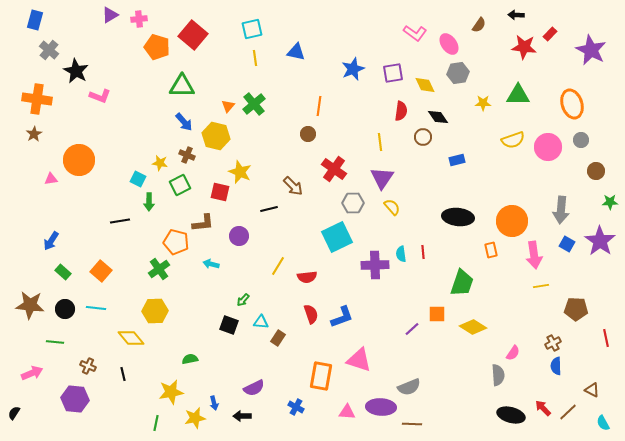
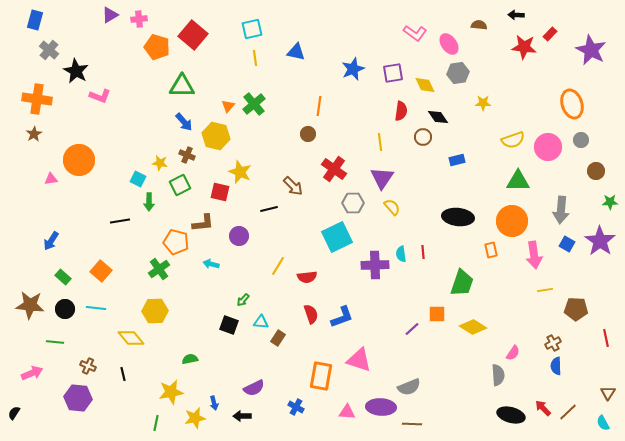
brown semicircle at (479, 25): rotated 119 degrees counterclockwise
green triangle at (518, 95): moved 86 px down
green rectangle at (63, 272): moved 5 px down
yellow line at (541, 286): moved 4 px right, 4 px down
brown triangle at (592, 390): moved 16 px right, 3 px down; rotated 35 degrees clockwise
purple hexagon at (75, 399): moved 3 px right, 1 px up
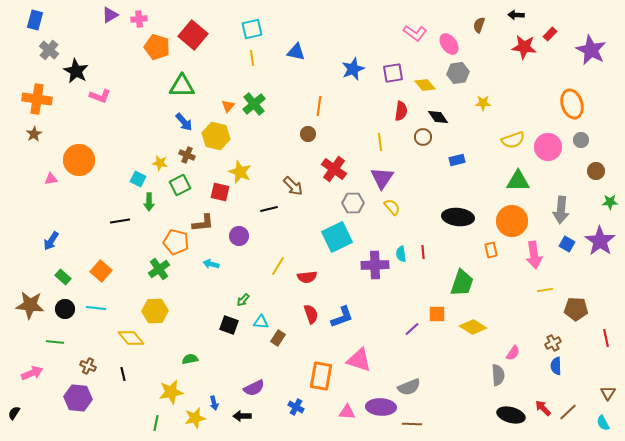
brown semicircle at (479, 25): rotated 77 degrees counterclockwise
yellow line at (255, 58): moved 3 px left
yellow diamond at (425, 85): rotated 15 degrees counterclockwise
